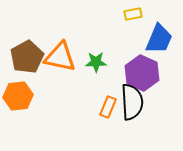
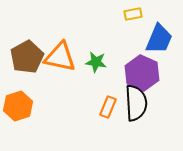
green star: rotated 10 degrees clockwise
orange hexagon: moved 10 px down; rotated 12 degrees counterclockwise
black semicircle: moved 4 px right, 1 px down
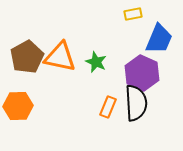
green star: rotated 15 degrees clockwise
orange hexagon: rotated 16 degrees clockwise
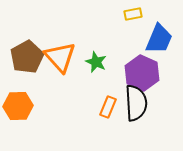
orange triangle: rotated 36 degrees clockwise
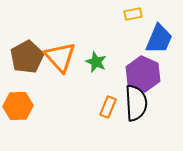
purple hexagon: moved 1 px right, 1 px down
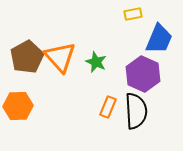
black semicircle: moved 8 px down
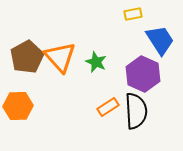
blue trapezoid: moved 1 px right, 1 px down; rotated 56 degrees counterclockwise
orange rectangle: rotated 35 degrees clockwise
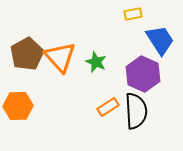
brown pentagon: moved 3 px up
